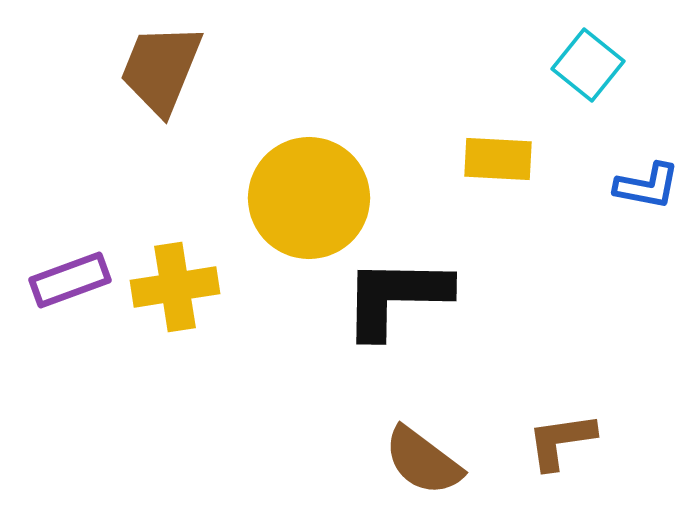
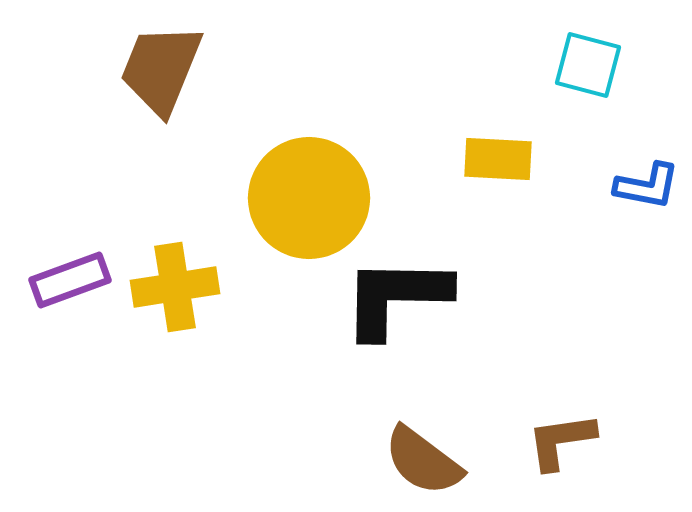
cyan square: rotated 24 degrees counterclockwise
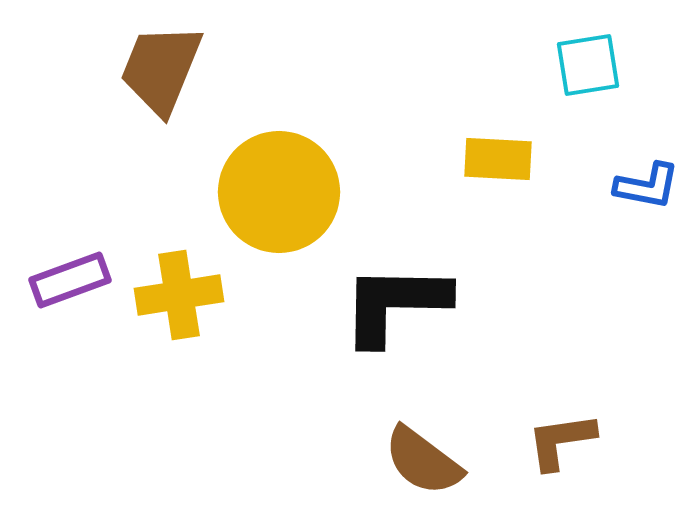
cyan square: rotated 24 degrees counterclockwise
yellow circle: moved 30 px left, 6 px up
yellow cross: moved 4 px right, 8 px down
black L-shape: moved 1 px left, 7 px down
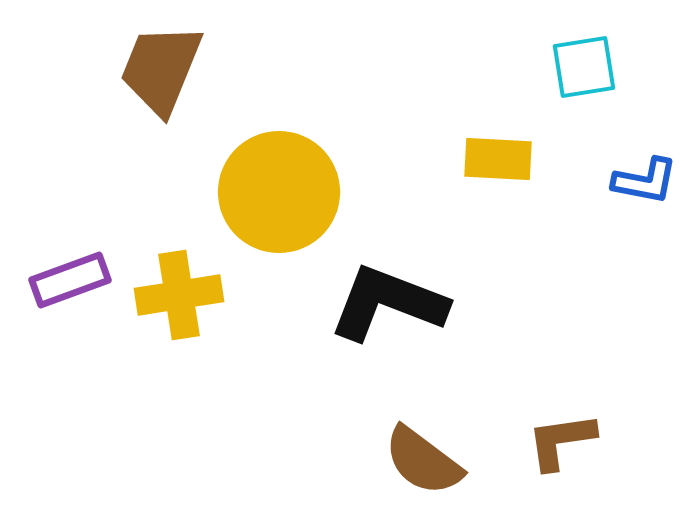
cyan square: moved 4 px left, 2 px down
blue L-shape: moved 2 px left, 5 px up
black L-shape: moved 7 px left, 1 px up; rotated 20 degrees clockwise
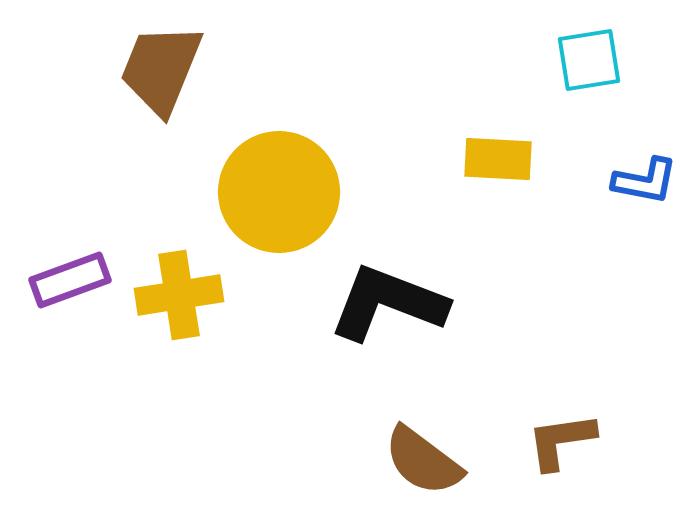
cyan square: moved 5 px right, 7 px up
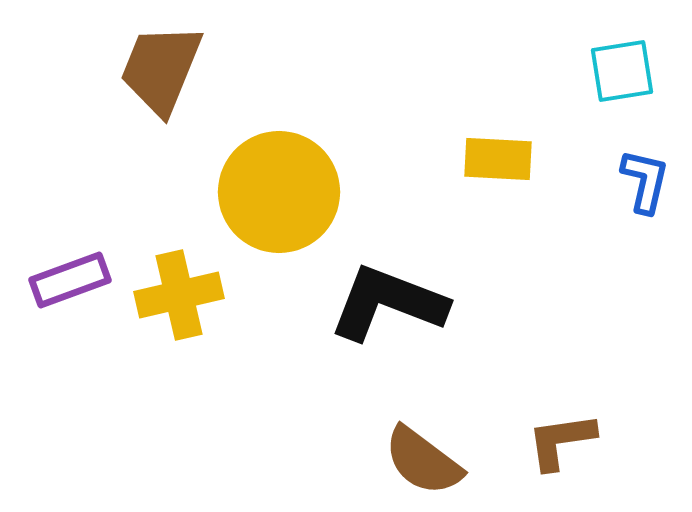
cyan square: moved 33 px right, 11 px down
blue L-shape: rotated 88 degrees counterclockwise
yellow cross: rotated 4 degrees counterclockwise
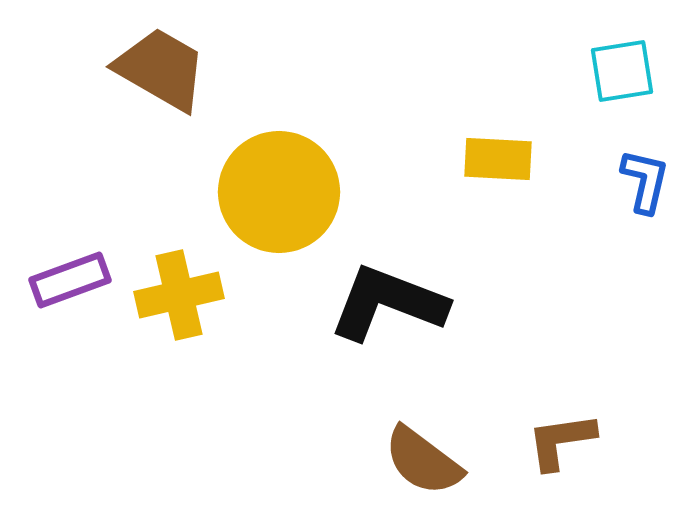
brown trapezoid: rotated 98 degrees clockwise
